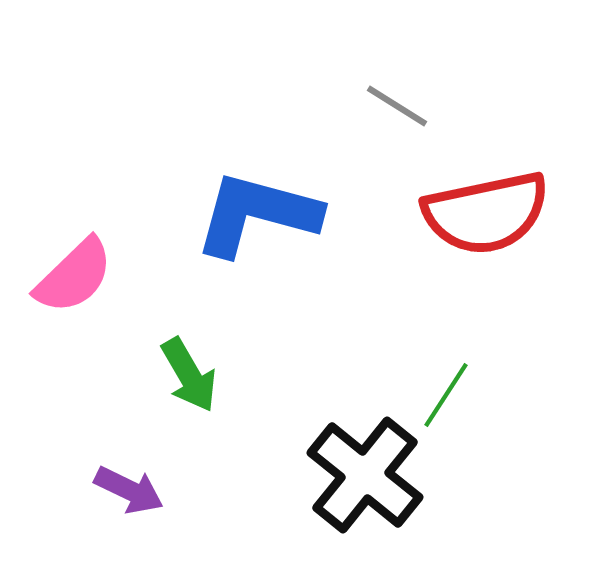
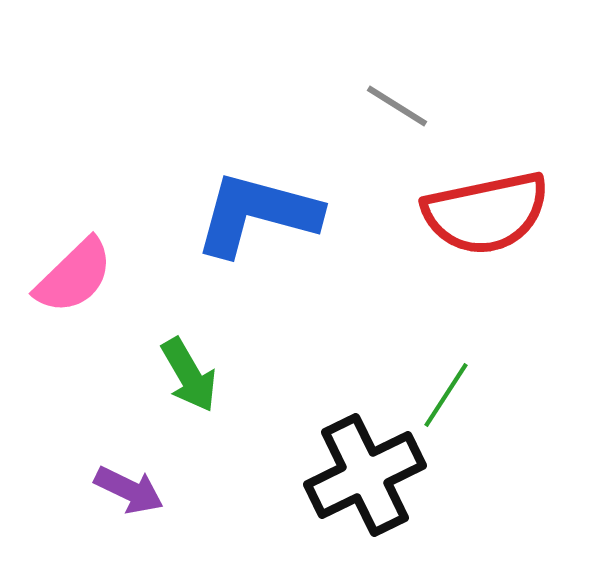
black cross: rotated 25 degrees clockwise
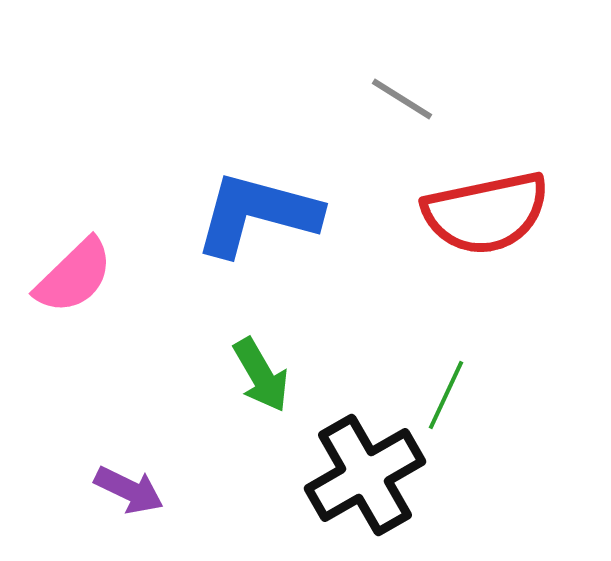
gray line: moved 5 px right, 7 px up
green arrow: moved 72 px right
green line: rotated 8 degrees counterclockwise
black cross: rotated 4 degrees counterclockwise
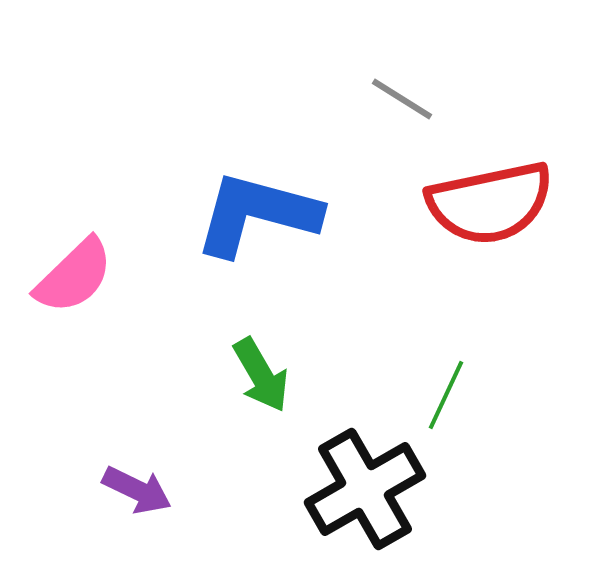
red semicircle: moved 4 px right, 10 px up
black cross: moved 14 px down
purple arrow: moved 8 px right
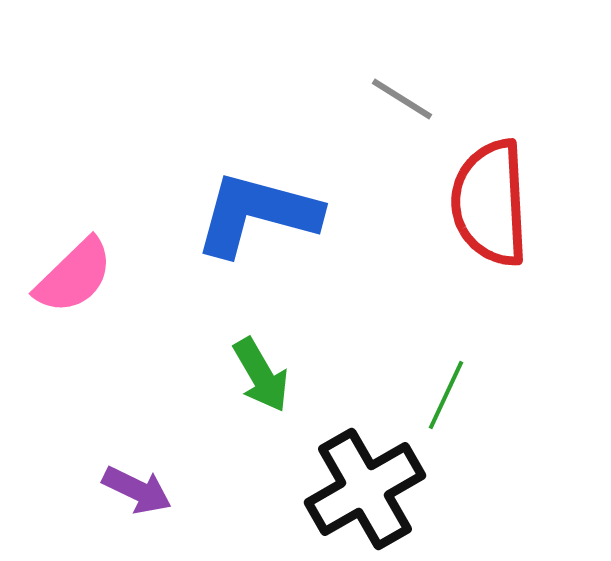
red semicircle: rotated 99 degrees clockwise
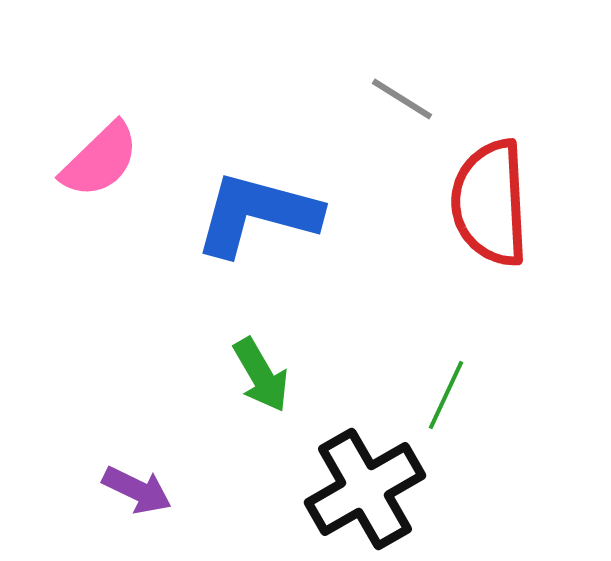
pink semicircle: moved 26 px right, 116 px up
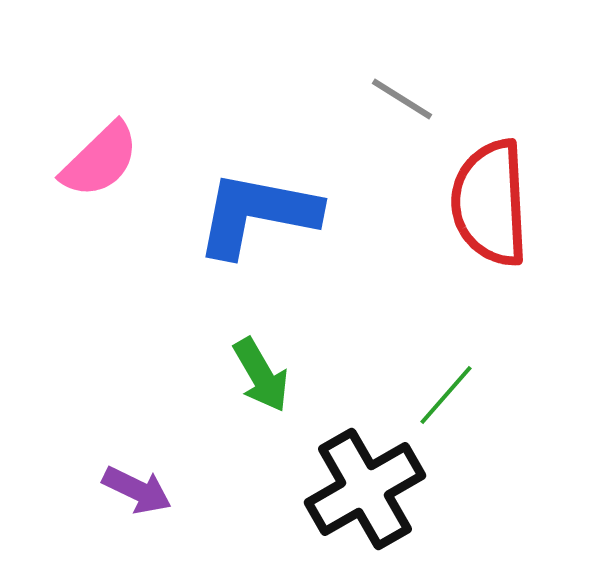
blue L-shape: rotated 4 degrees counterclockwise
green line: rotated 16 degrees clockwise
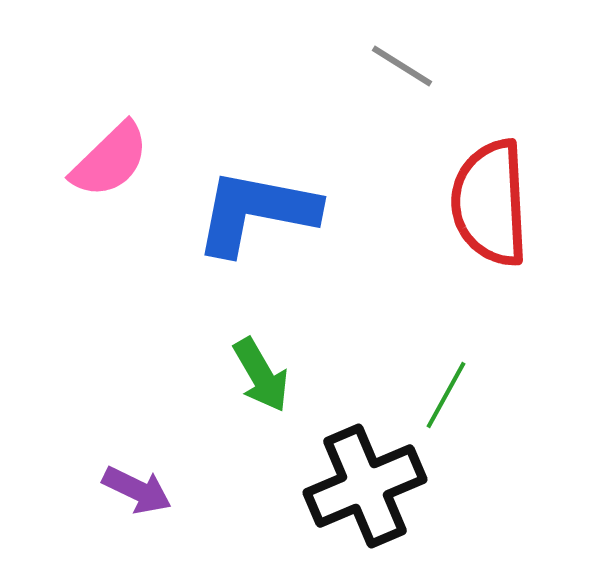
gray line: moved 33 px up
pink semicircle: moved 10 px right
blue L-shape: moved 1 px left, 2 px up
green line: rotated 12 degrees counterclockwise
black cross: moved 3 px up; rotated 7 degrees clockwise
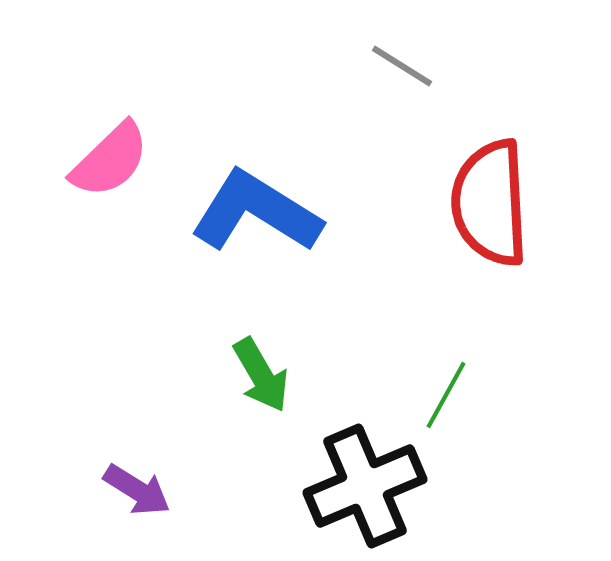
blue L-shape: rotated 21 degrees clockwise
purple arrow: rotated 6 degrees clockwise
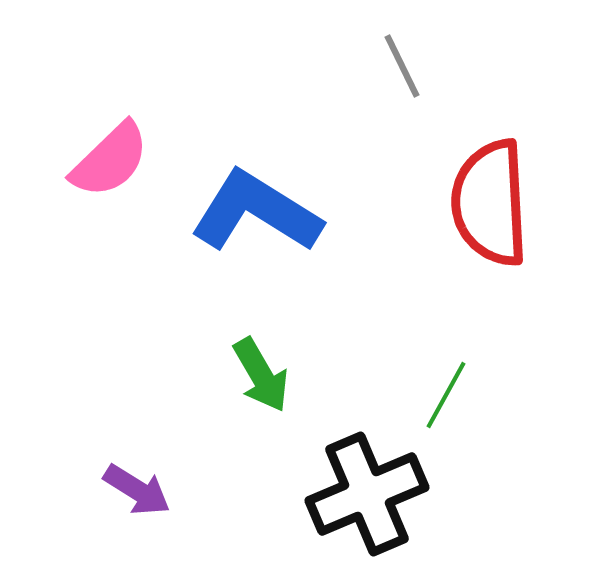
gray line: rotated 32 degrees clockwise
black cross: moved 2 px right, 8 px down
